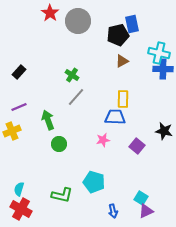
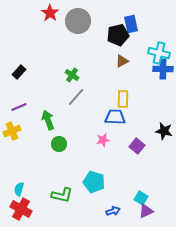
blue rectangle: moved 1 px left
blue arrow: rotated 96 degrees counterclockwise
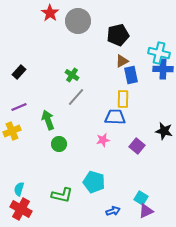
blue rectangle: moved 51 px down
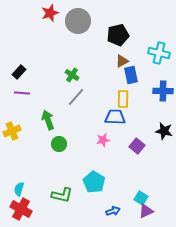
red star: rotated 18 degrees clockwise
blue cross: moved 22 px down
purple line: moved 3 px right, 14 px up; rotated 28 degrees clockwise
cyan pentagon: rotated 15 degrees clockwise
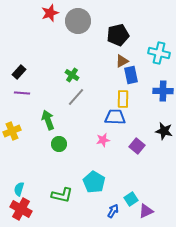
cyan square: moved 10 px left, 1 px down; rotated 24 degrees clockwise
blue arrow: rotated 40 degrees counterclockwise
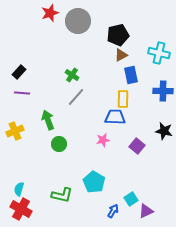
brown triangle: moved 1 px left, 6 px up
yellow cross: moved 3 px right
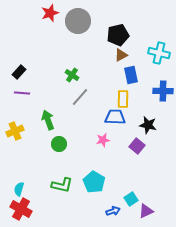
gray line: moved 4 px right
black star: moved 16 px left, 6 px up
green L-shape: moved 10 px up
blue arrow: rotated 40 degrees clockwise
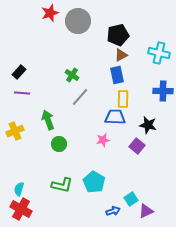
blue rectangle: moved 14 px left
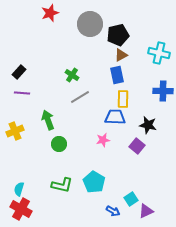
gray circle: moved 12 px right, 3 px down
gray line: rotated 18 degrees clockwise
blue arrow: rotated 48 degrees clockwise
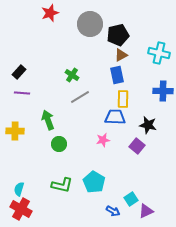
yellow cross: rotated 24 degrees clockwise
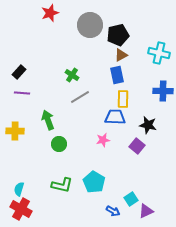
gray circle: moved 1 px down
